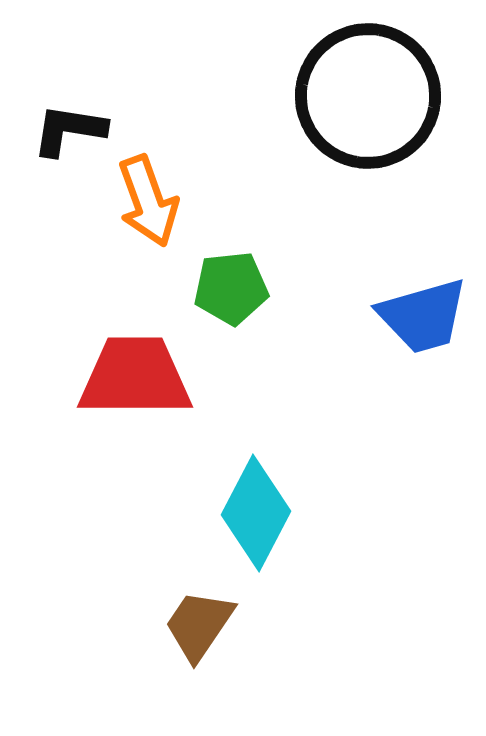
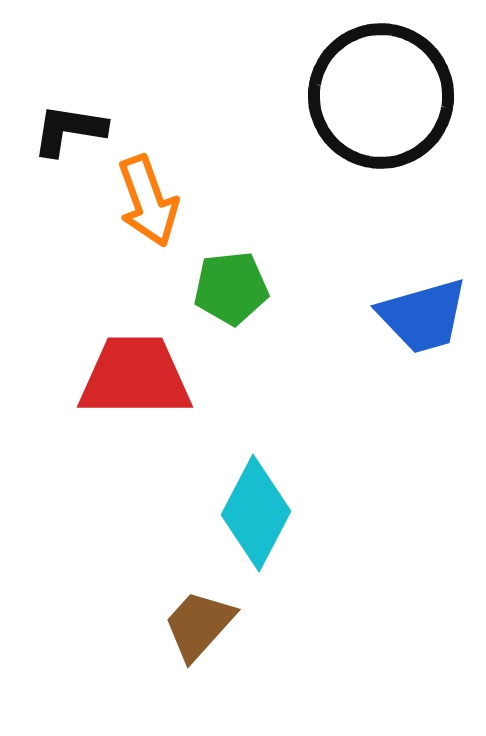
black circle: moved 13 px right
brown trapezoid: rotated 8 degrees clockwise
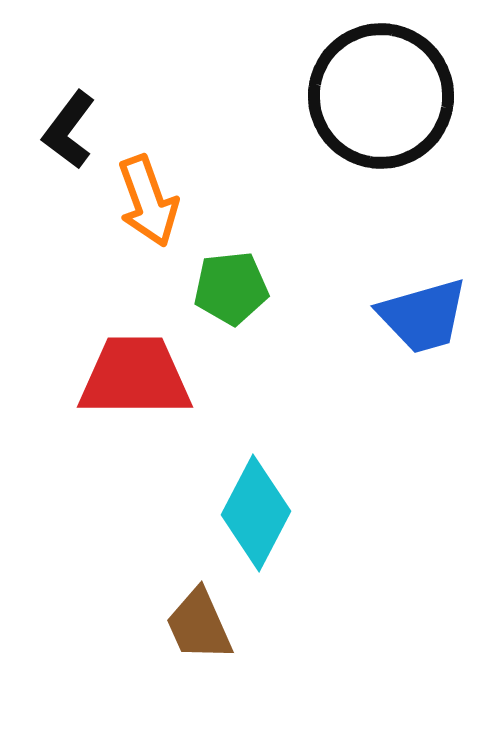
black L-shape: rotated 62 degrees counterclockwise
brown trapezoid: rotated 66 degrees counterclockwise
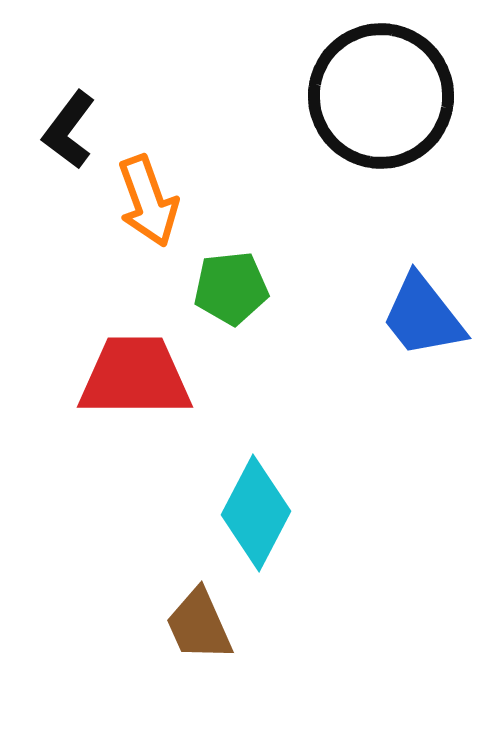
blue trapezoid: rotated 68 degrees clockwise
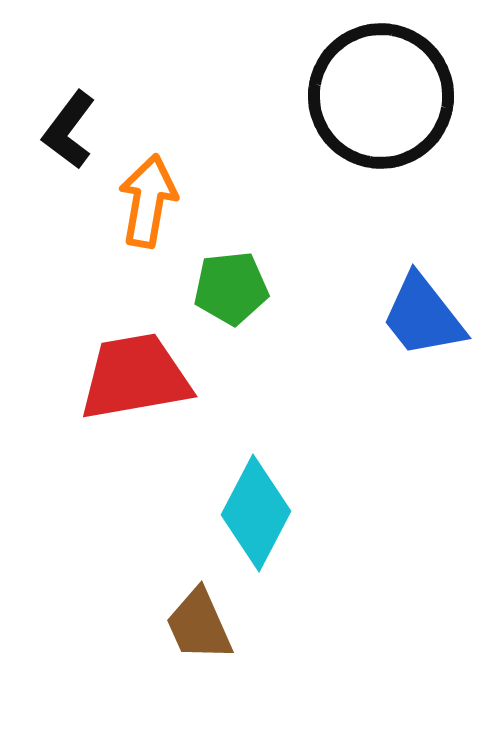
orange arrow: rotated 150 degrees counterclockwise
red trapezoid: rotated 10 degrees counterclockwise
